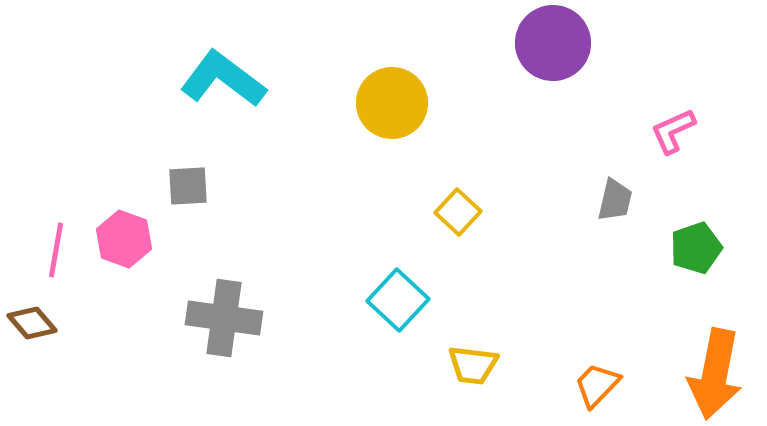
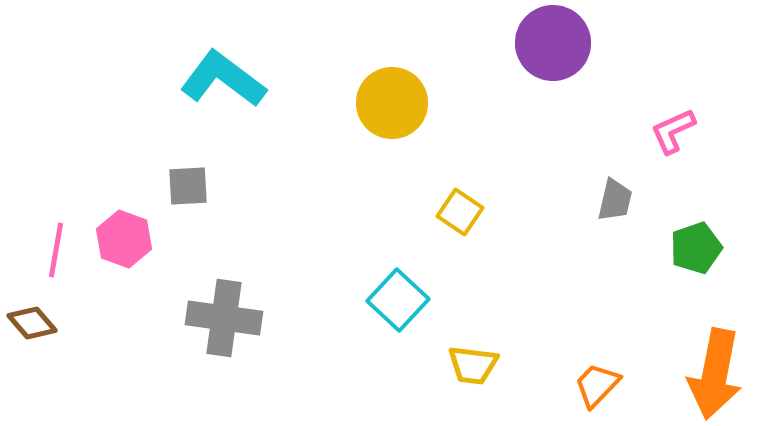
yellow square: moved 2 px right; rotated 9 degrees counterclockwise
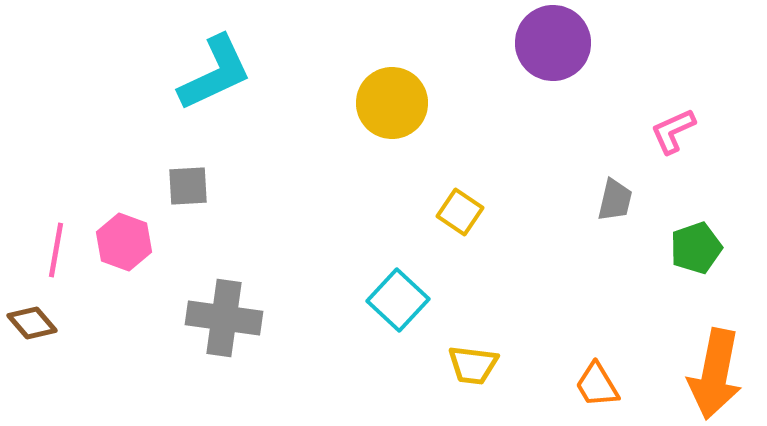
cyan L-shape: moved 8 px left, 6 px up; rotated 118 degrees clockwise
pink hexagon: moved 3 px down
orange trapezoid: rotated 75 degrees counterclockwise
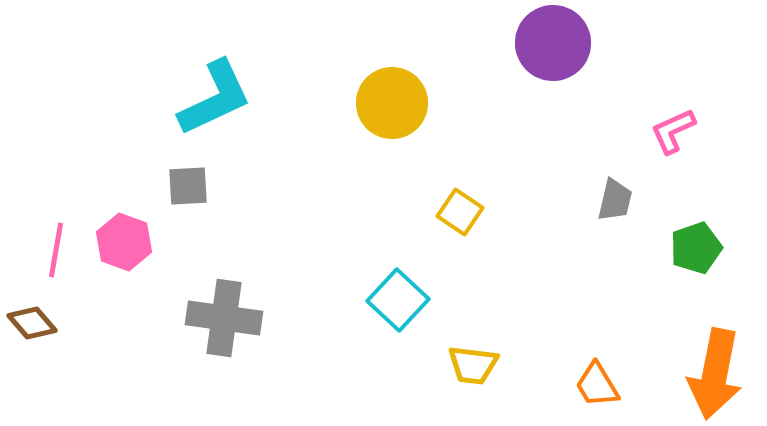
cyan L-shape: moved 25 px down
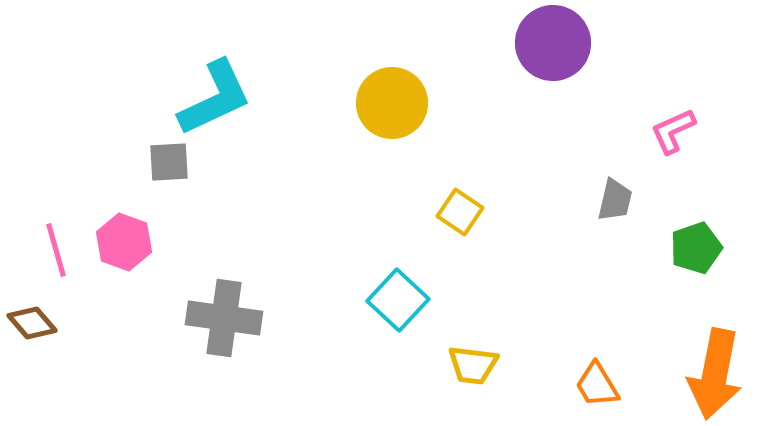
gray square: moved 19 px left, 24 px up
pink line: rotated 26 degrees counterclockwise
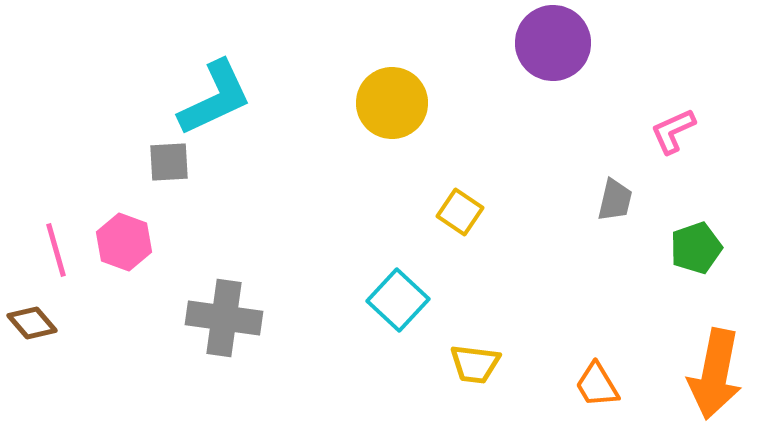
yellow trapezoid: moved 2 px right, 1 px up
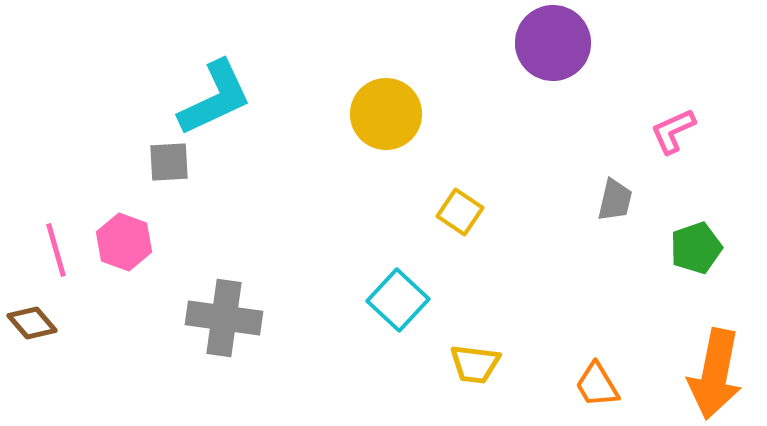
yellow circle: moved 6 px left, 11 px down
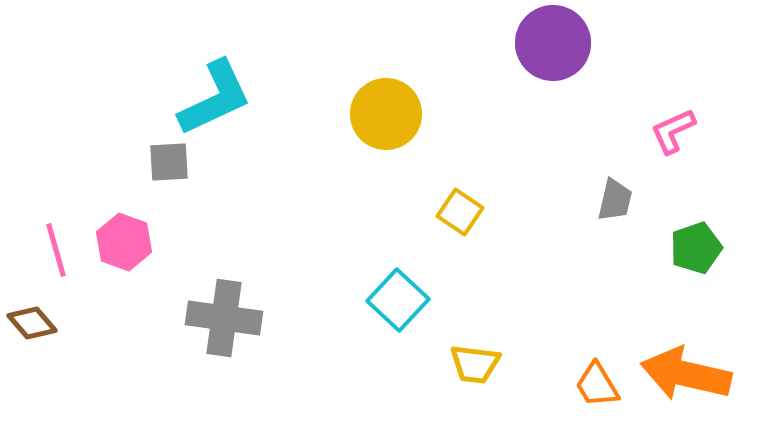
orange arrow: moved 29 px left; rotated 92 degrees clockwise
